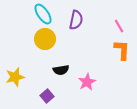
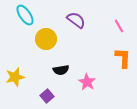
cyan ellipse: moved 18 px left, 1 px down
purple semicircle: rotated 66 degrees counterclockwise
yellow circle: moved 1 px right
orange L-shape: moved 1 px right, 8 px down
pink star: rotated 12 degrees counterclockwise
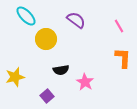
cyan ellipse: moved 1 px right, 1 px down; rotated 10 degrees counterclockwise
pink star: moved 2 px left
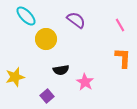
pink line: moved 1 px right, 1 px up
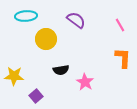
cyan ellipse: rotated 50 degrees counterclockwise
yellow star: moved 1 px left, 1 px up; rotated 18 degrees clockwise
purple square: moved 11 px left
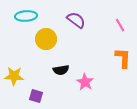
purple square: rotated 32 degrees counterclockwise
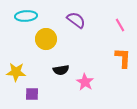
yellow star: moved 2 px right, 4 px up
purple square: moved 4 px left, 2 px up; rotated 16 degrees counterclockwise
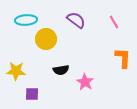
cyan ellipse: moved 4 px down
pink line: moved 6 px left, 3 px up
yellow star: moved 1 px up
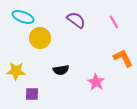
cyan ellipse: moved 3 px left, 3 px up; rotated 25 degrees clockwise
yellow circle: moved 6 px left, 1 px up
orange L-shape: rotated 30 degrees counterclockwise
pink star: moved 11 px right
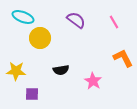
pink star: moved 3 px left, 1 px up
